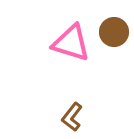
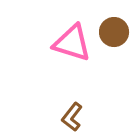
pink triangle: moved 1 px right
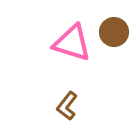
brown L-shape: moved 5 px left, 11 px up
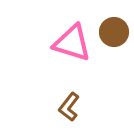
brown L-shape: moved 2 px right, 1 px down
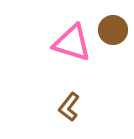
brown circle: moved 1 px left, 2 px up
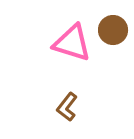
brown L-shape: moved 2 px left
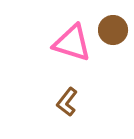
brown L-shape: moved 5 px up
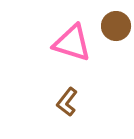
brown circle: moved 3 px right, 4 px up
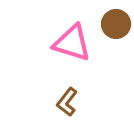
brown circle: moved 2 px up
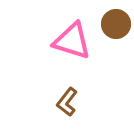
pink triangle: moved 2 px up
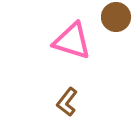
brown circle: moved 7 px up
